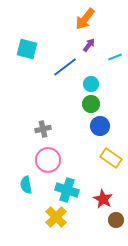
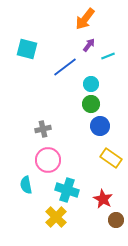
cyan line: moved 7 px left, 1 px up
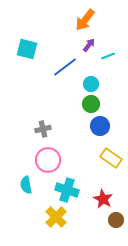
orange arrow: moved 1 px down
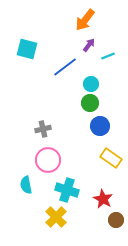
green circle: moved 1 px left, 1 px up
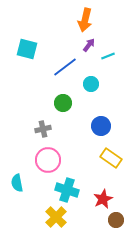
orange arrow: rotated 25 degrees counterclockwise
green circle: moved 27 px left
blue circle: moved 1 px right
cyan semicircle: moved 9 px left, 2 px up
red star: rotated 18 degrees clockwise
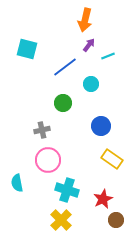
gray cross: moved 1 px left, 1 px down
yellow rectangle: moved 1 px right, 1 px down
yellow cross: moved 5 px right, 3 px down
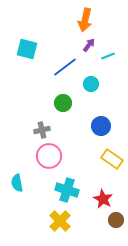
pink circle: moved 1 px right, 4 px up
red star: rotated 18 degrees counterclockwise
yellow cross: moved 1 px left, 1 px down
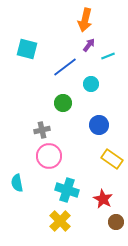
blue circle: moved 2 px left, 1 px up
brown circle: moved 2 px down
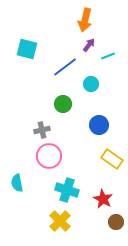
green circle: moved 1 px down
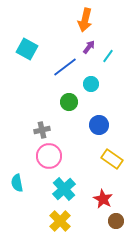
purple arrow: moved 2 px down
cyan square: rotated 15 degrees clockwise
cyan line: rotated 32 degrees counterclockwise
green circle: moved 6 px right, 2 px up
cyan cross: moved 3 px left, 1 px up; rotated 30 degrees clockwise
brown circle: moved 1 px up
